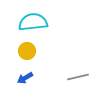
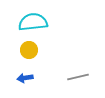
yellow circle: moved 2 px right, 1 px up
blue arrow: rotated 21 degrees clockwise
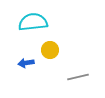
yellow circle: moved 21 px right
blue arrow: moved 1 px right, 15 px up
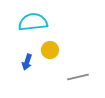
blue arrow: moved 1 px right, 1 px up; rotated 63 degrees counterclockwise
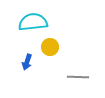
yellow circle: moved 3 px up
gray line: rotated 15 degrees clockwise
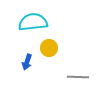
yellow circle: moved 1 px left, 1 px down
